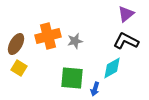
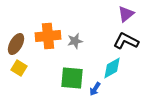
orange cross: rotated 10 degrees clockwise
blue arrow: rotated 16 degrees clockwise
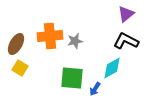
orange cross: moved 2 px right
yellow square: moved 1 px right
